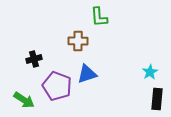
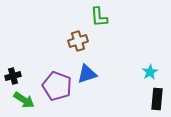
brown cross: rotated 18 degrees counterclockwise
black cross: moved 21 px left, 17 px down
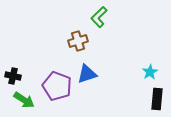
green L-shape: rotated 50 degrees clockwise
black cross: rotated 28 degrees clockwise
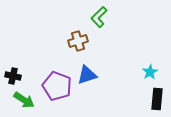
blue triangle: moved 1 px down
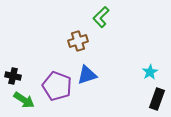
green L-shape: moved 2 px right
black rectangle: rotated 15 degrees clockwise
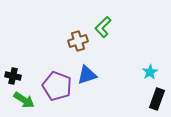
green L-shape: moved 2 px right, 10 px down
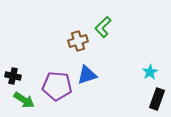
purple pentagon: rotated 16 degrees counterclockwise
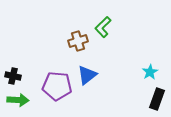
blue triangle: rotated 20 degrees counterclockwise
green arrow: moved 6 px left; rotated 30 degrees counterclockwise
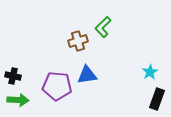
blue triangle: rotated 30 degrees clockwise
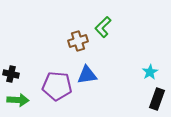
black cross: moved 2 px left, 2 px up
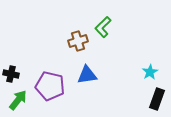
purple pentagon: moved 7 px left; rotated 8 degrees clockwise
green arrow: rotated 55 degrees counterclockwise
